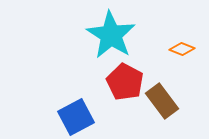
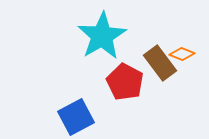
cyan star: moved 9 px left, 1 px down; rotated 9 degrees clockwise
orange diamond: moved 5 px down
brown rectangle: moved 2 px left, 38 px up
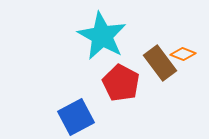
cyan star: rotated 12 degrees counterclockwise
orange diamond: moved 1 px right
red pentagon: moved 4 px left, 1 px down
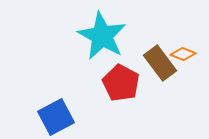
blue square: moved 20 px left
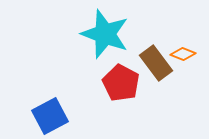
cyan star: moved 3 px right, 2 px up; rotated 9 degrees counterclockwise
brown rectangle: moved 4 px left
blue square: moved 6 px left, 1 px up
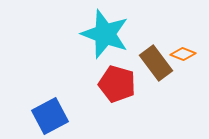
red pentagon: moved 4 px left, 1 px down; rotated 12 degrees counterclockwise
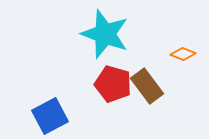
brown rectangle: moved 9 px left, 23 px down
red pentagon: moved 4 px left
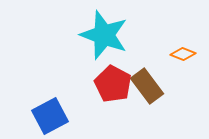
cyan star: moved 1 px left, 1 px down
red pentagon: rotated 12 degrees clockwise
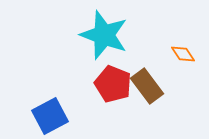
orange diamond: rotated 35 degrees clockwise
red pentagon: rotated 6 degrees counterclockwise
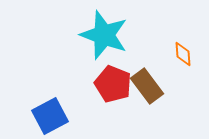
orange diamond: rotated 30 degrees clockwise
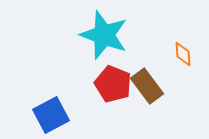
blue square: moved 1 px right, 1 px up
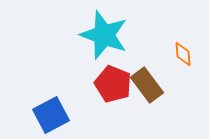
brown rectangle: moved 1 px up
